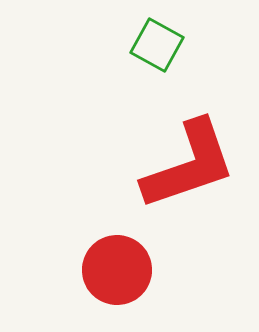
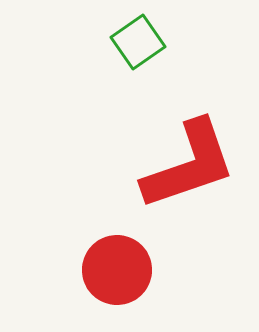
green square: moved 19 px left, 3 px up; rotated 26 degrees clockwise
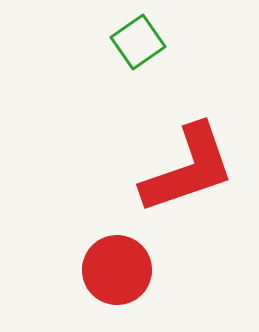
red L-shape: moved 1 px left, 4 px down
